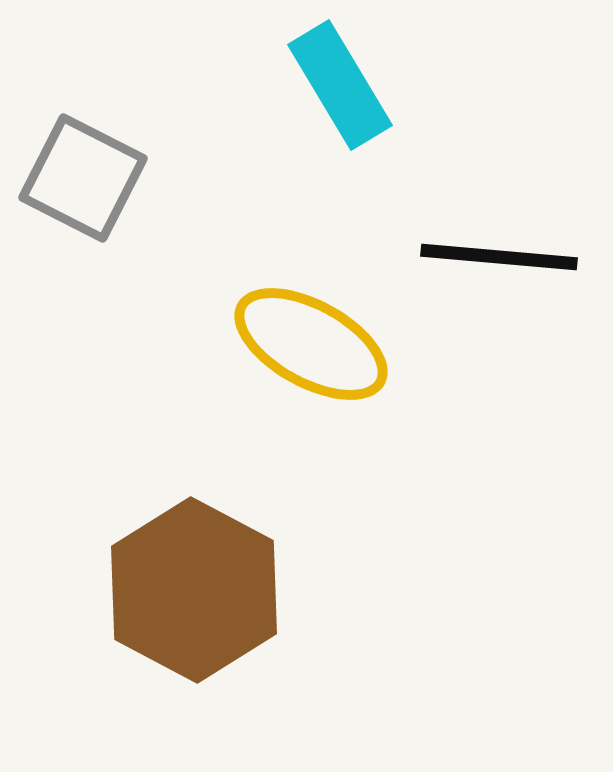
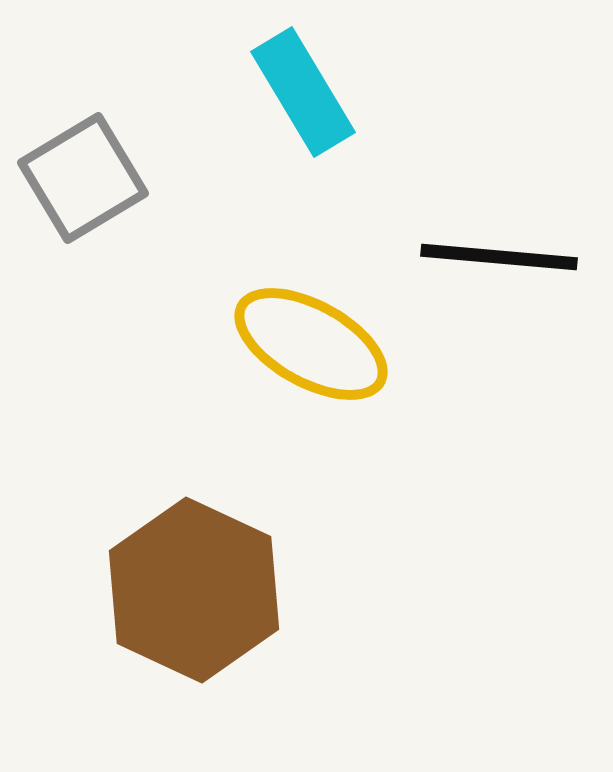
cyan rectangle: moved 37 px left, 7 px down
gray square: rotated 32 degrees clockwise
brown hexagon: rotated 3 degrees counterclockwise
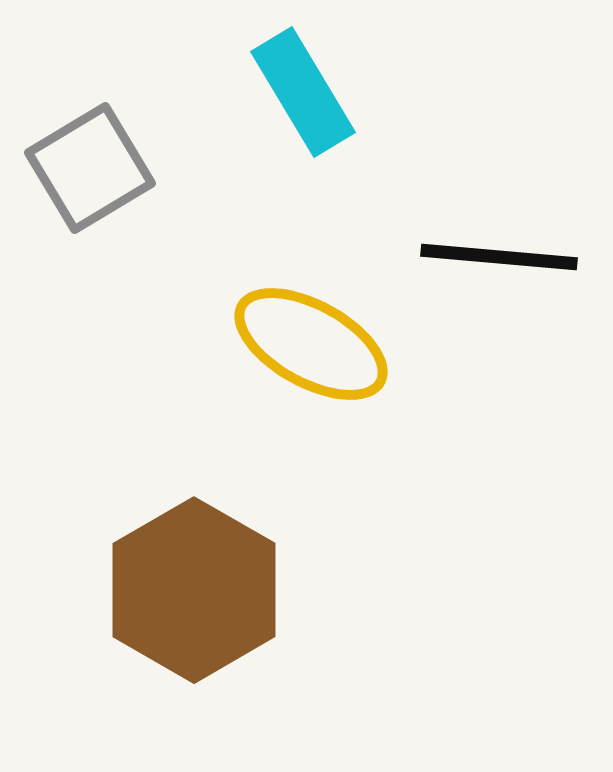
gray square: moved 7 px right, 10 px up
brown hexagon: rotated 5 degrees clockwise
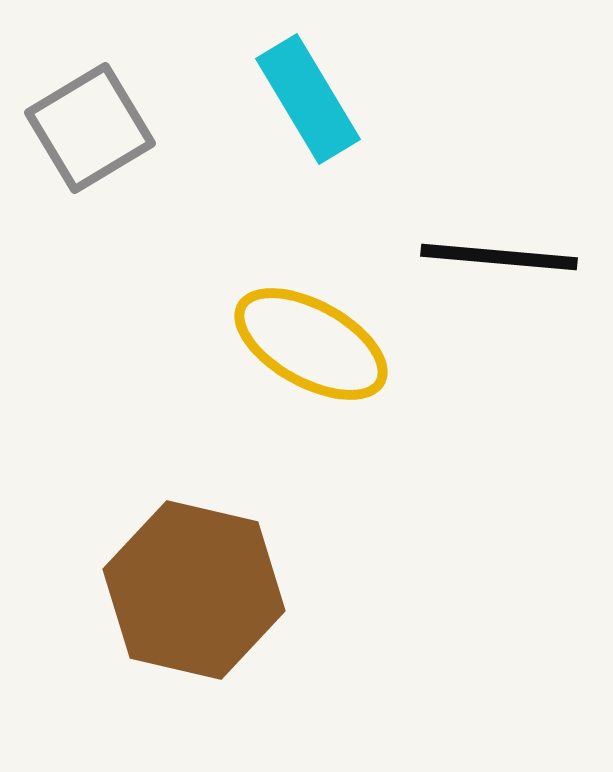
cyan rectangle: moved 5 px right, 7 px down
gray square: moved 40 px up
brown hexagon: rotated 17 degrees counterclockwise
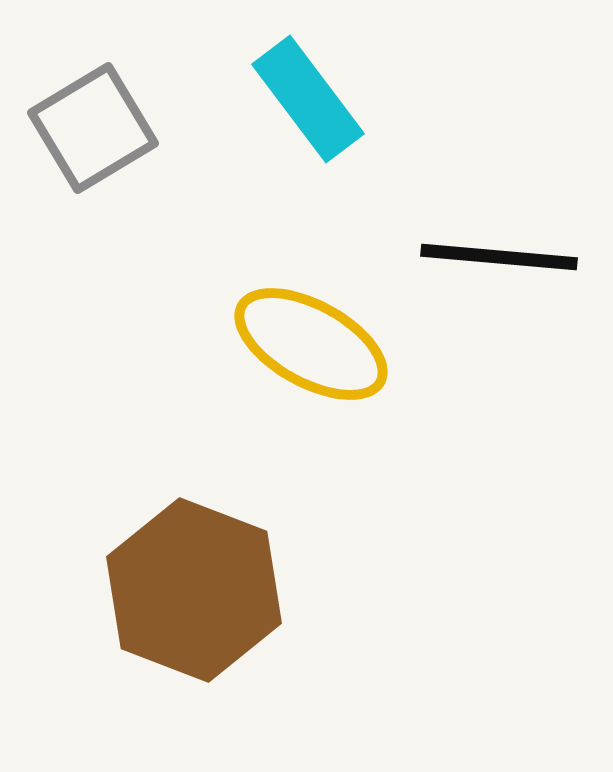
cyan rectangle: rotated 6 degrees counterclockwise
gray square: moved 3 px right
brown hexagon: rotated 8 degrees clockwise
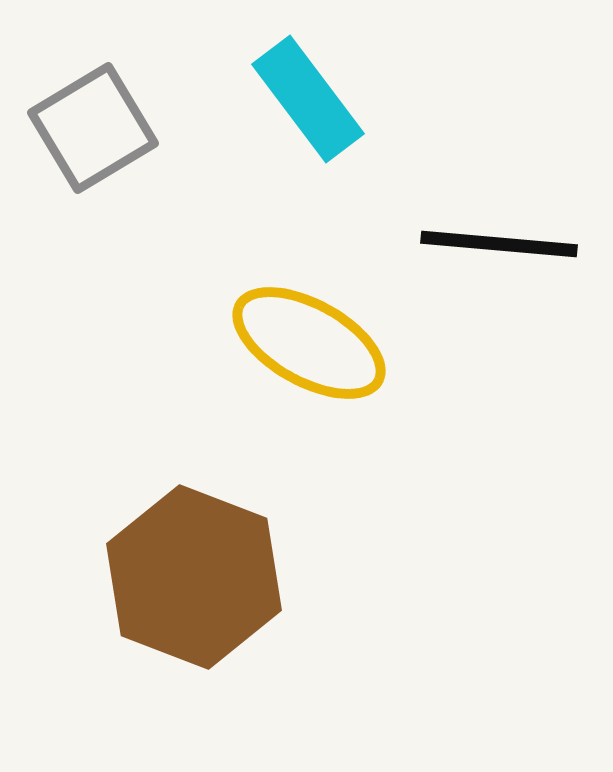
black line: moved 13 px up
yellow ellipse: moved 2 px left, 1 px up
brown hexagon: moved 13 px up
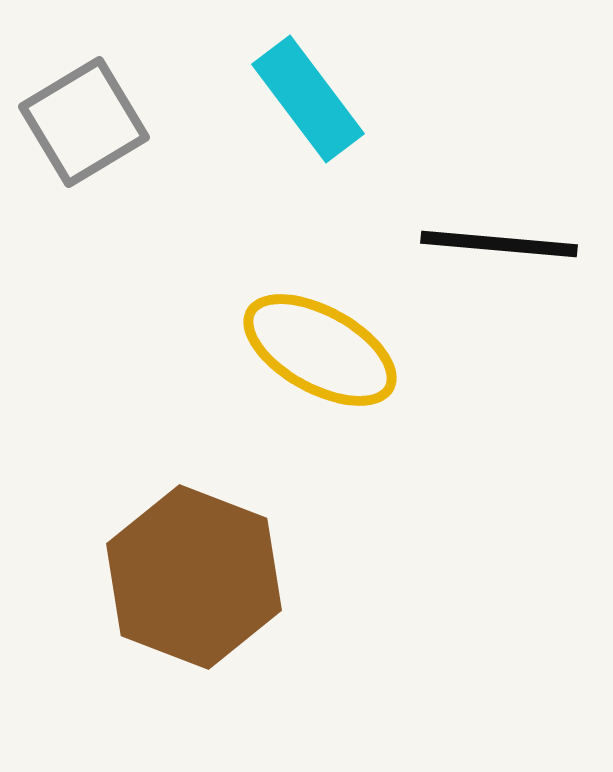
gray square: moved 9 px left, 6 px up
yellow ellipse: moved 11 px right, 7 px down
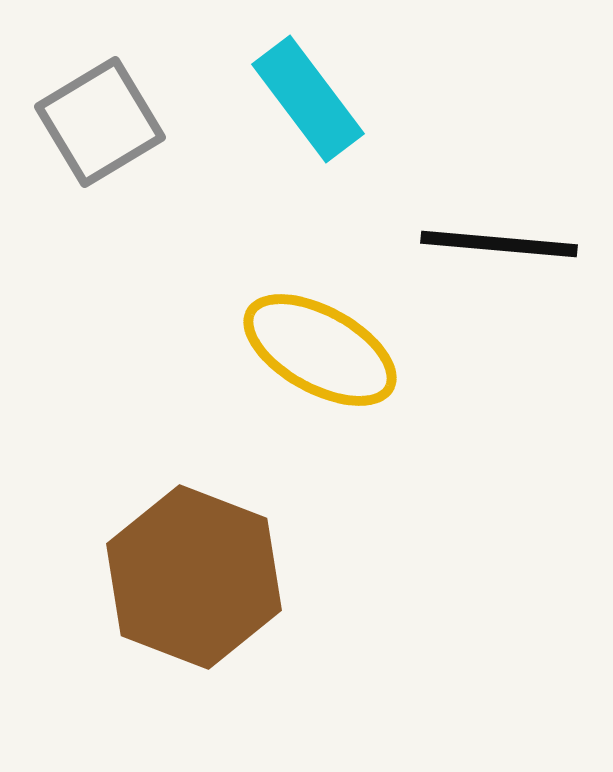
gray square: moved 16 px right
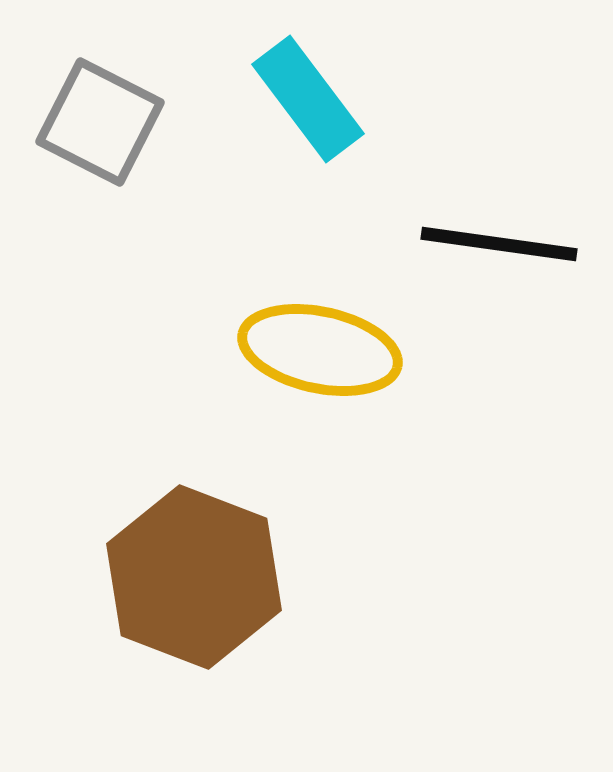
gray square: rotated 32 degrees counterclockwise
black line: rotated 3 degrees clockwise
yellow ellipse: rotated 17 degrees counterclockwise
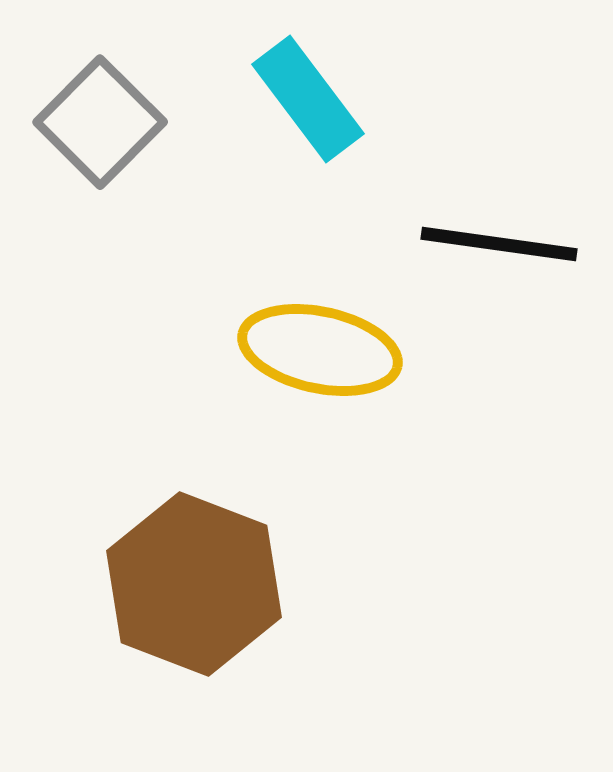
gray square: rotated 18 degrees clockwise
brown hexagon: moved 7 px down
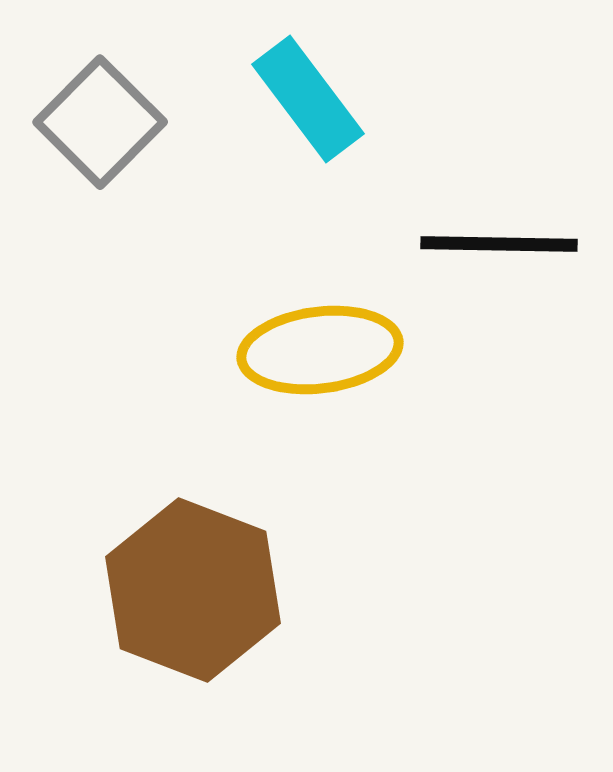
black line: rotated 7 degrees counterclockwise
yellow ellipse: rotated 19 degrees counterclockwise
brown hexagon: moved 1 px left, 6 px down
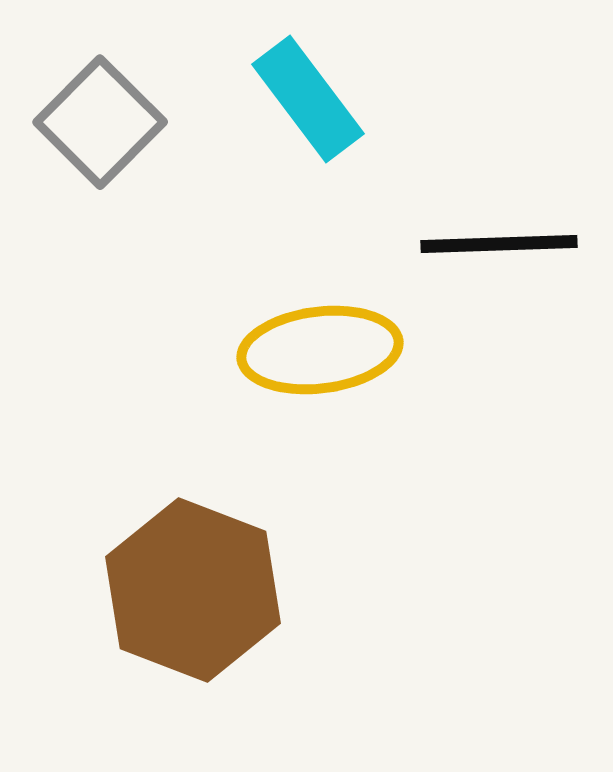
black line: rotated 3 degrees counterclockwise
